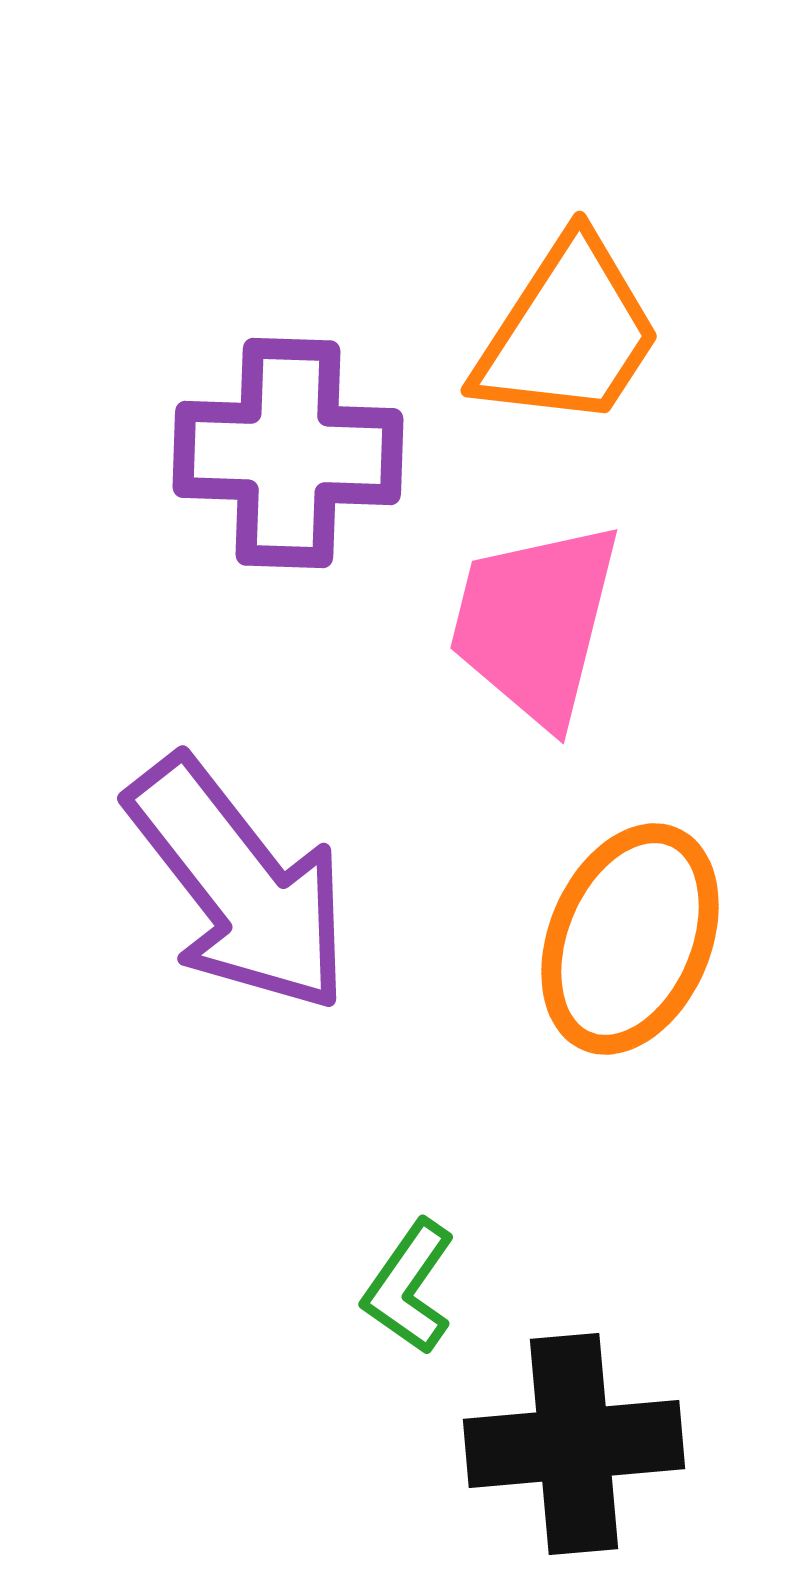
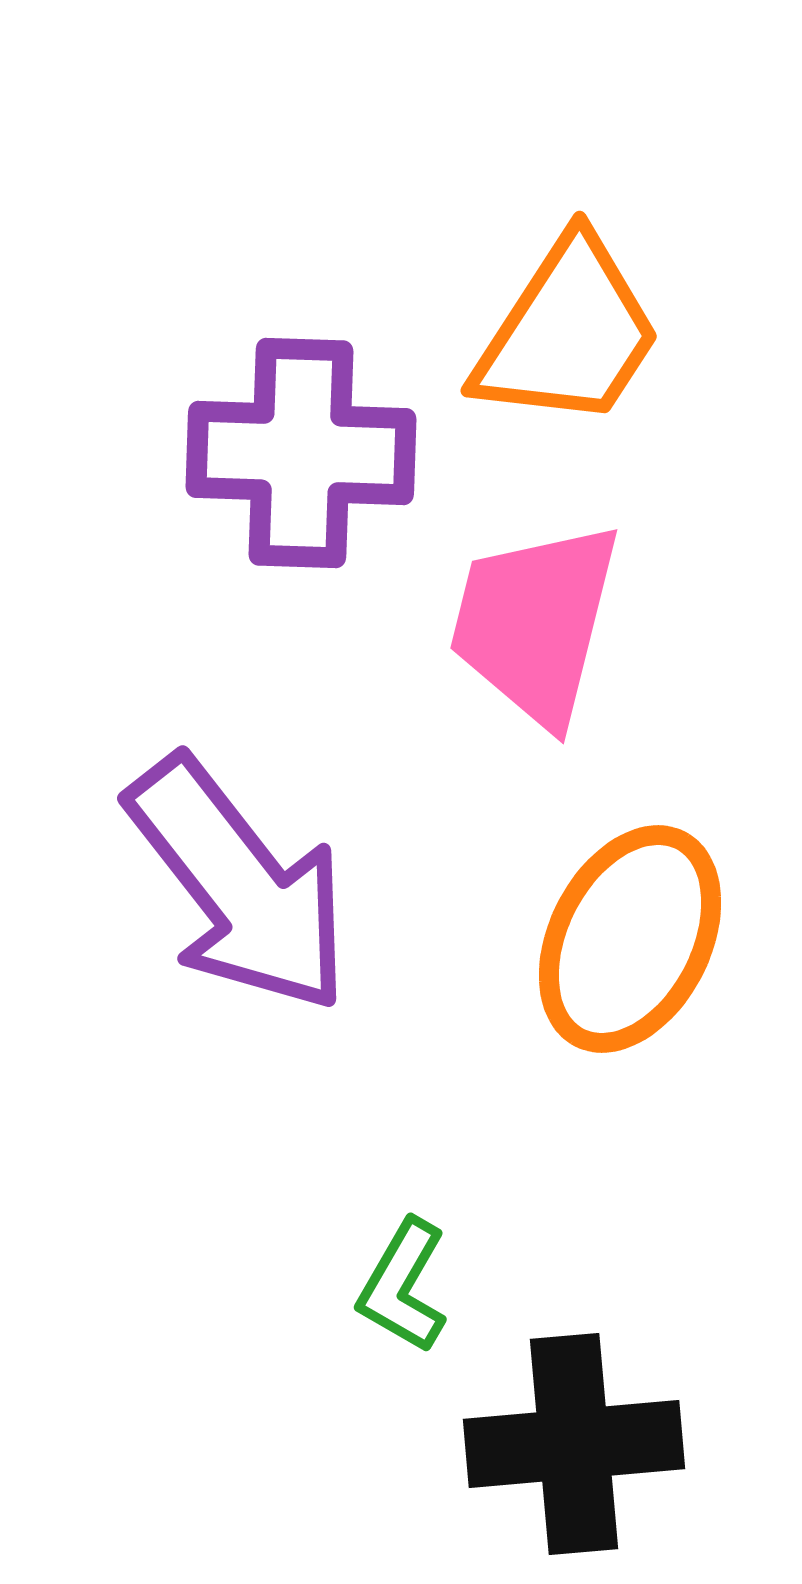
purple cross: moved 13 px right
orange ellipse: rotated 4 degrees clockwise
green L-shape: moved 6 px left, 1 px up; rotated 5 degrees counterclockwise
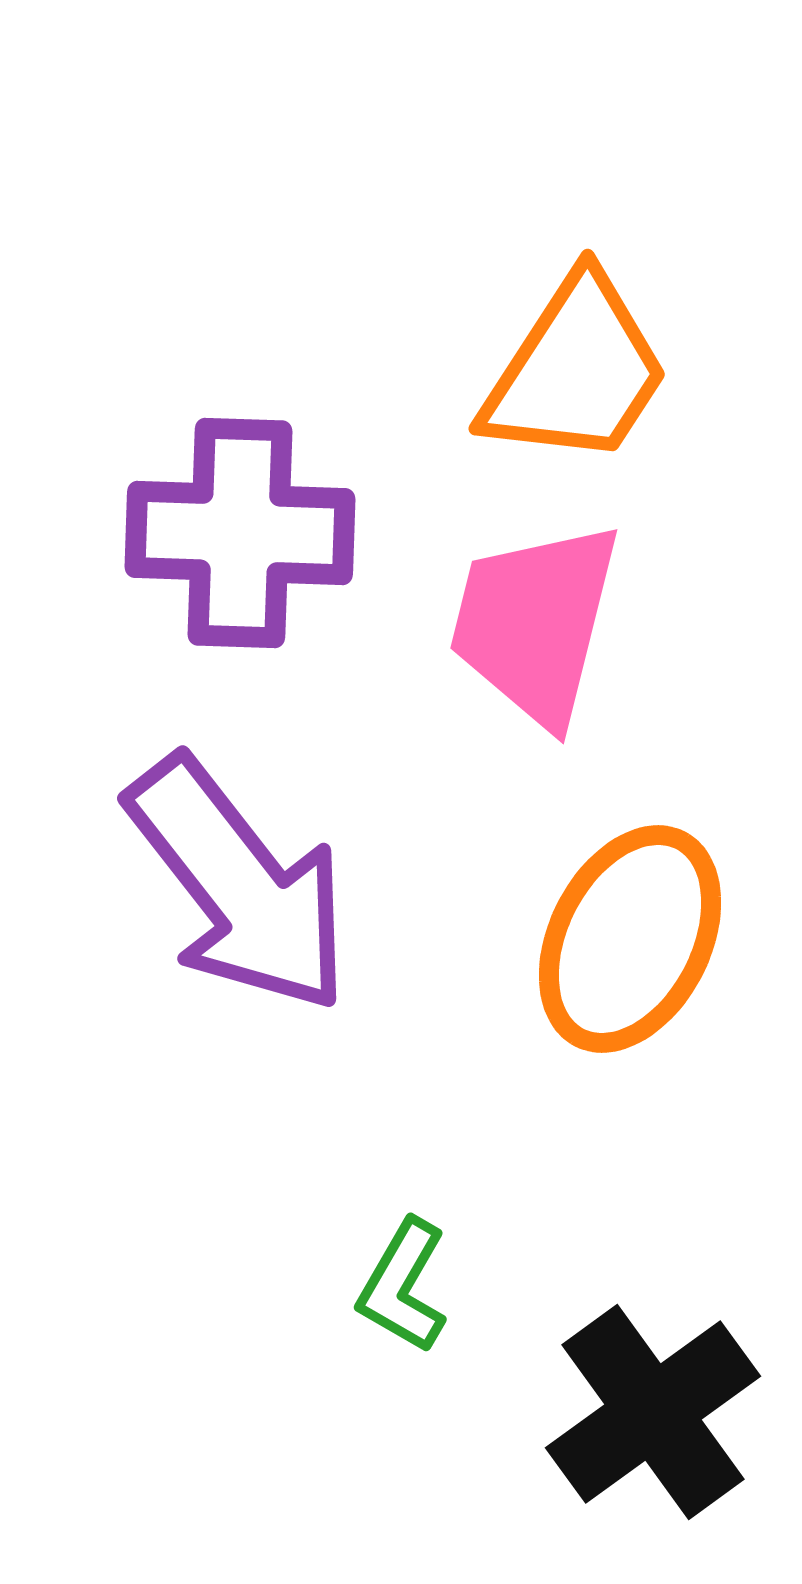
orange trapezoid: moved 8 px right, 38 px down
purple cross: moved 61 px left, 80 px down
black cross: moved 79 px right, 32 px up; rotated 31 degrees counterclockwise
